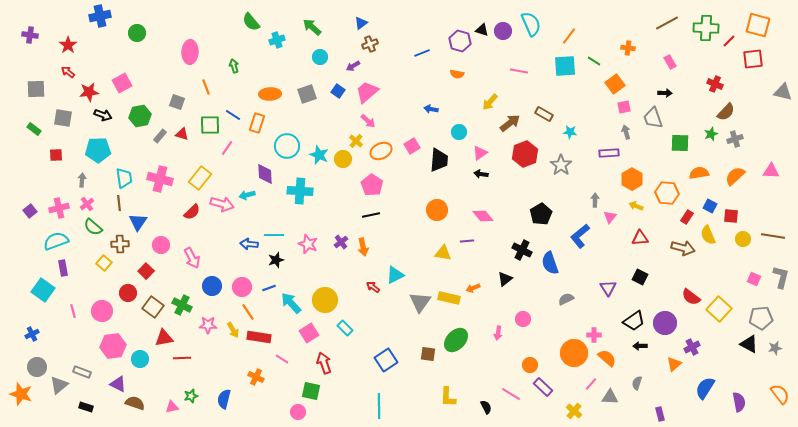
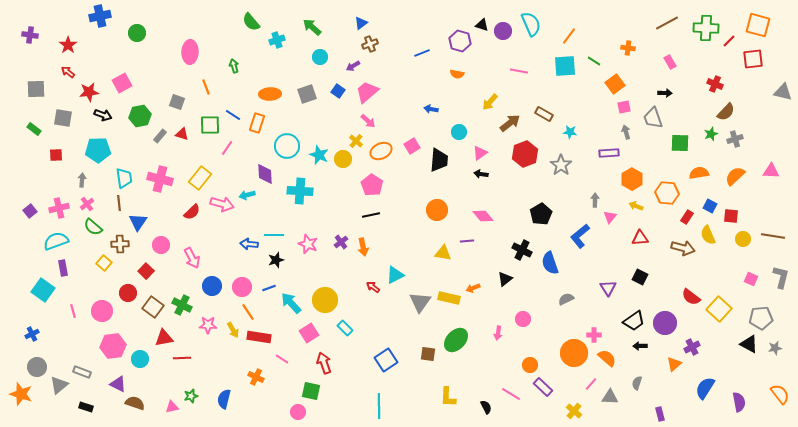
black triangle at (482, 30): moved 5 px up
pink square at (754, 279): moved 3 px left
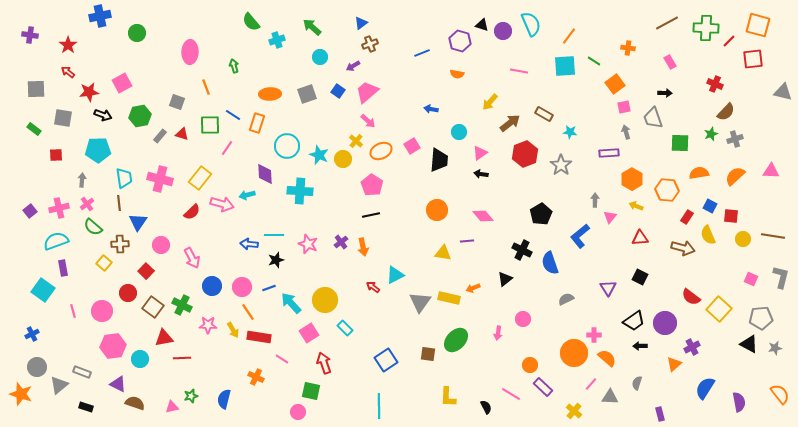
orange hexagon at (667, 193): moved 3 px up
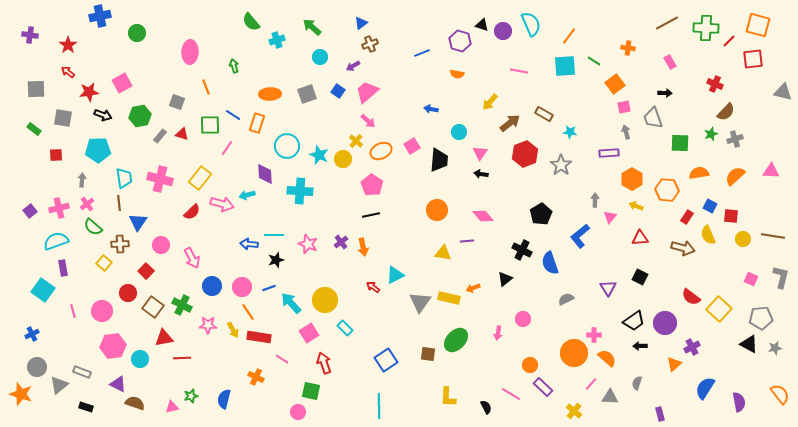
pink triangle at (480, 153): rotated 21 degrees counterclockwise
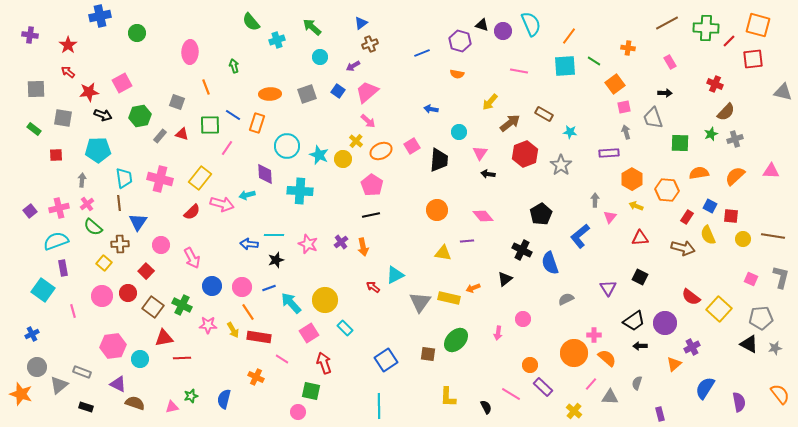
black arrow at (481, 174): moved 7 px right
pink circle at (102, 311): moved 15 px up
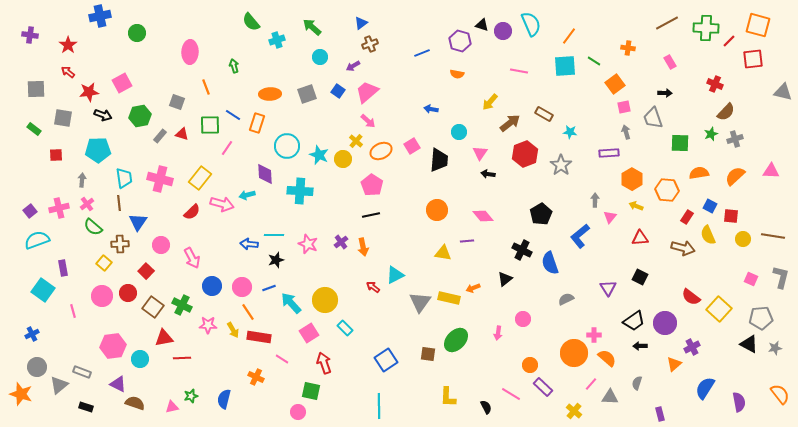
cyan semicircle at (56, 241): moved 19 px left, 1 px up
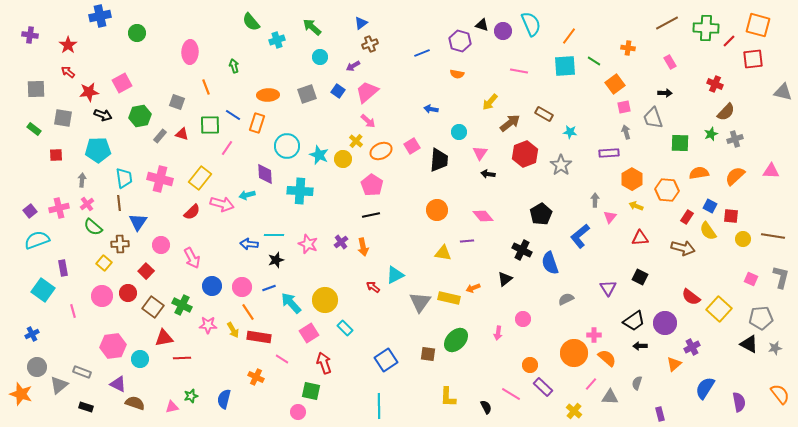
orange ellipse at (270, 94): moved 2 px left, 1 px down
yellow semicircle at (708, 235): moved 4 px up; rotated 12 degrees counterclockwise
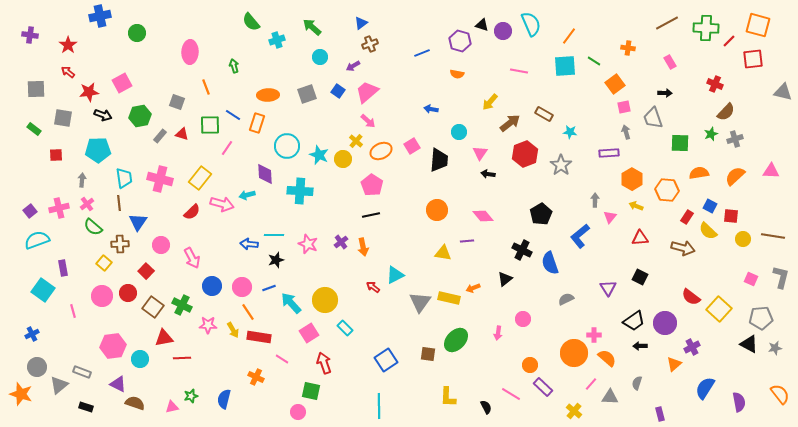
yellow semicircle at (708, 231): rotated 12 degrees counterclockwise
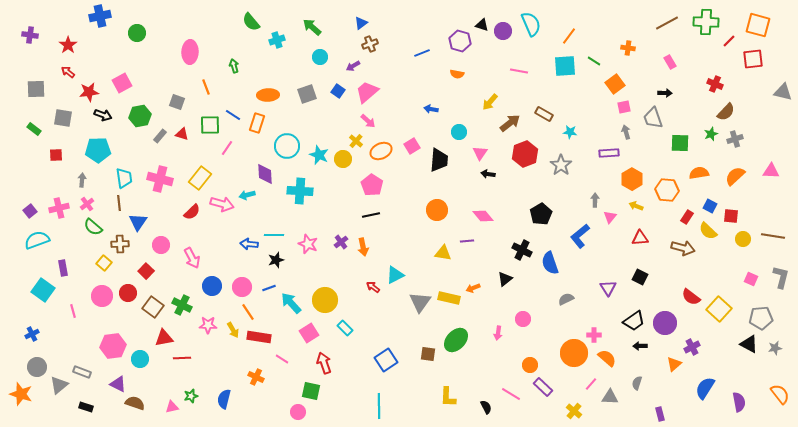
green cross at (706, 28): moved 6 px up
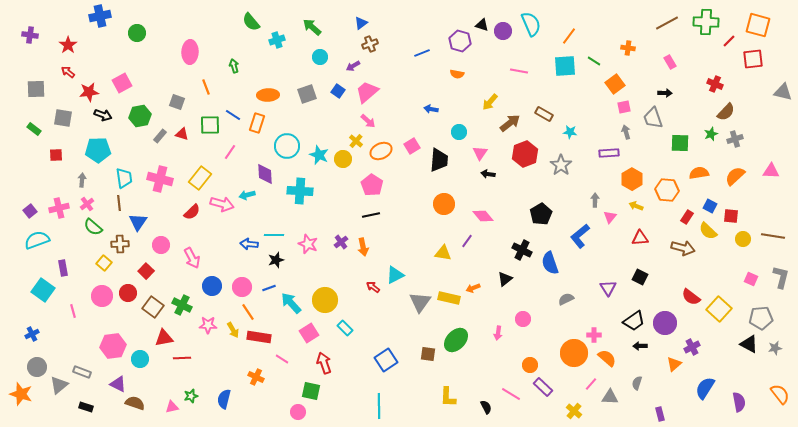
pink line at (227, 148): moved 3 px right, 4 px down
orange circle at (437, 210): moved 7 px right, 6 px up
purple line at (467, 241): rotated 48 degrees counterclockwise
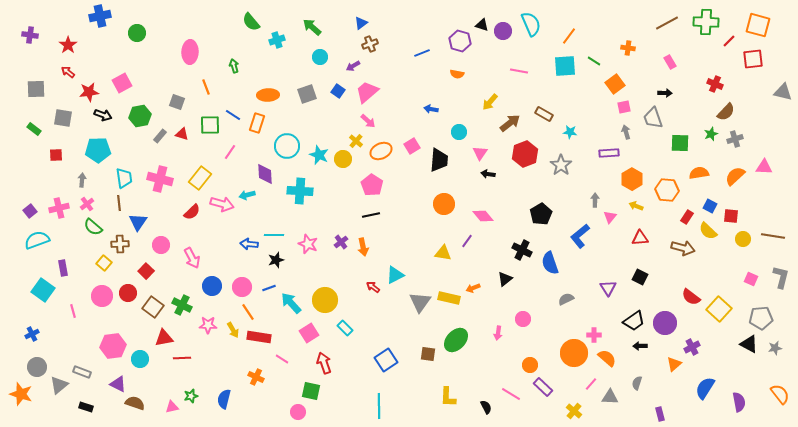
pink triangle at (771, 171): moved 7 px left, 4 px up
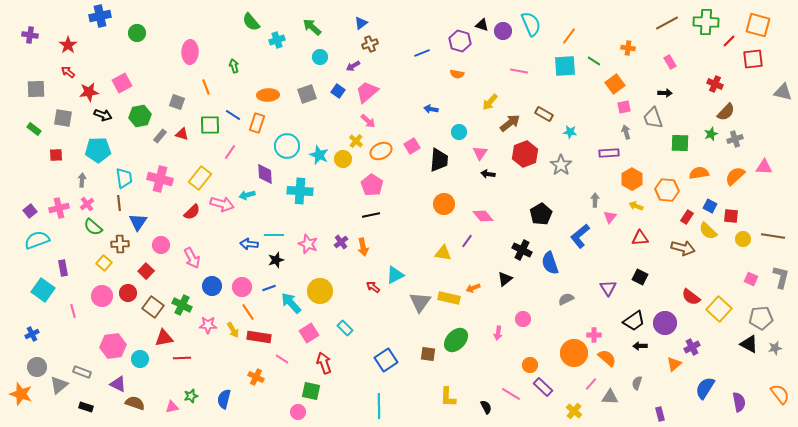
yellow circle at (325, 300): moved 5 px left, 9 px up
